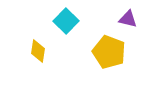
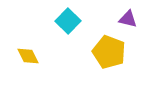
cyan square: moved 2 px right
yellow diamond: moved 10 px left, 5 px down; rotated 35 degrees counterclockwise
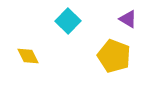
purple triangle: rotated 18 degrees clockwise
yellow pentagon: moved 5 px right, 4 px down
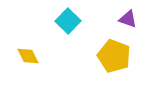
purple triangle: rotated 12 degrees counterclockwise
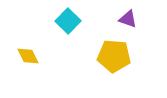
yellow pentagon: rotated 16 degrees counterclockwise
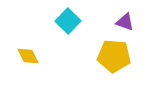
purple triangle: moved 3 px left, 3 px down
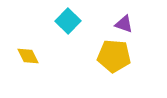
purple triangle: moved 1 px left, 2 px down
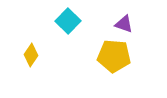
yellow diamond: moved 3 px right, 1 px up; rotated 60 degrees clockwise
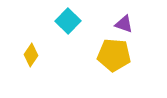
yellow pentagon: moved 1 px up
